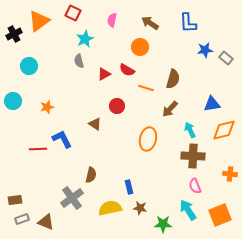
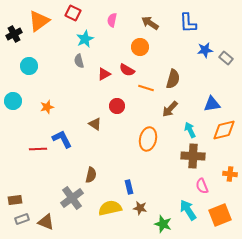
pink semicircle at (195, 186): moved 7 px right
green star at (163, 224): rotated 18 degrees clockwise
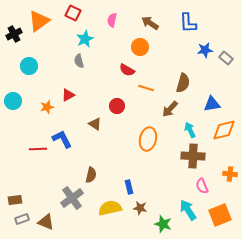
red triangle at (104, 74): moved 36 px left, 21 px down
brown semicircle at (173, 79): moved 10 px right, 4 px down
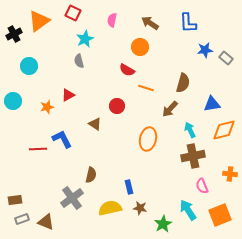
brown cross at (193, 156): rotated 15 degrees counterclockwise
green star at (163, 224): rotated 24 degrees clockwise
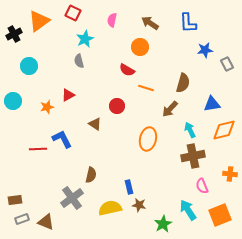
gray rectangle at (226, 58): moved 1 px right, 6 px down; rotated 24 degrees clockwise
brown star at (140, 208): moved 1 px left, 3 px up
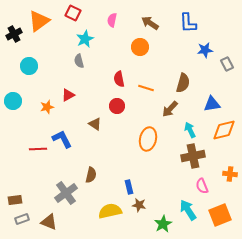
red semicircle at (127, 70): moved 8 px left, 9 px down; rotated 49 degrees clockwise
gray cross at (72, 198): moved 6 px left, 5 px up
yellow semicircle at (110, 208): moved 3 px down
brown triangle at (46, 222): moved 3 px right
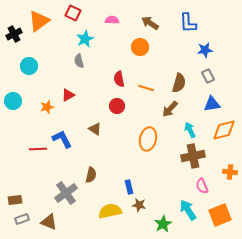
pink semicircle at (112, 20): rotated 80 degrees clockwise
gray rectangle at (227, 64): moved 19 px left, 12 px down
brown semicircle at (183, 83): moved 4 px left
brown triangle at (95, 124): moved 5 px down
orange cross at (230, 174): moved 2 px up
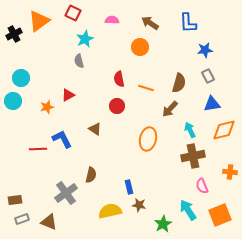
cyan circle at (29, 66): moved 8 px left, 12 px down
